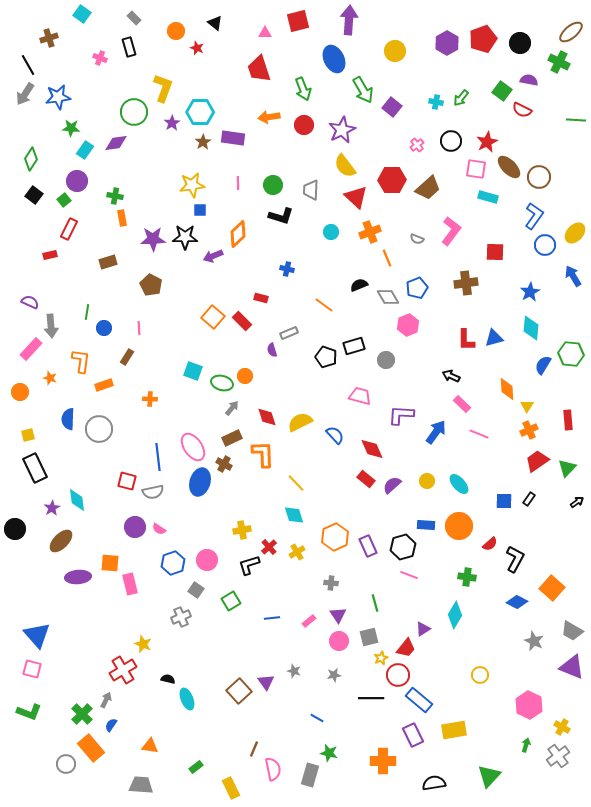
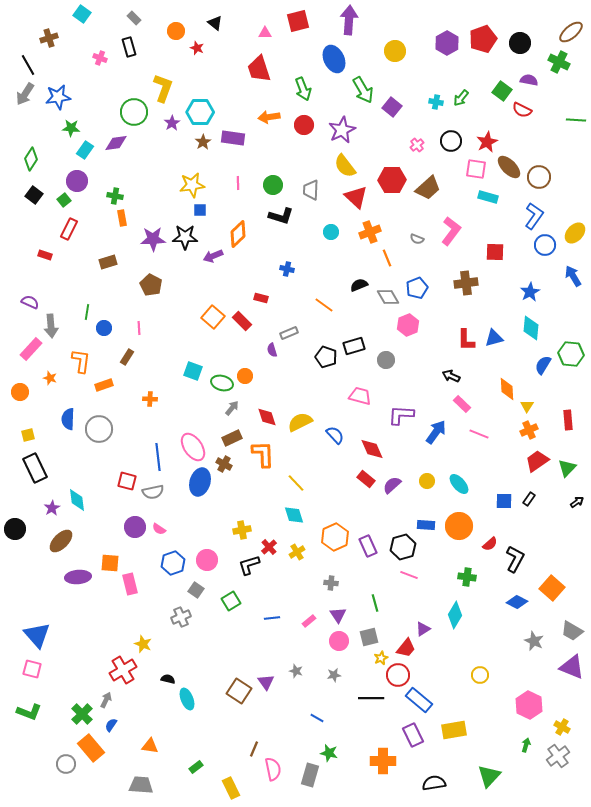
red rectangle at (50, 255): moved 5 px left; rotated 32 degrees clockwise
gray star at (294, 671): moved 2 px right
brown square at (239, 691): rotated 15 degrees counterclockwise
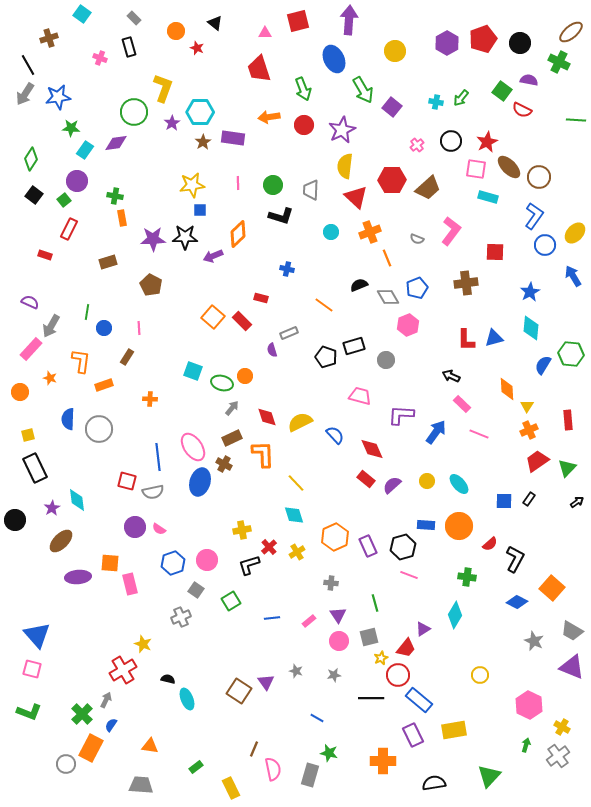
yellow semicircle at (345, 166): rotated 45 degrees clockwise
gray arrow at (51, 326): rotated 35 degrees clockwise
black circle at (15, 529): moved 9 px up
orange rectangle at (91, 748): rotated 68 degrees clockwise
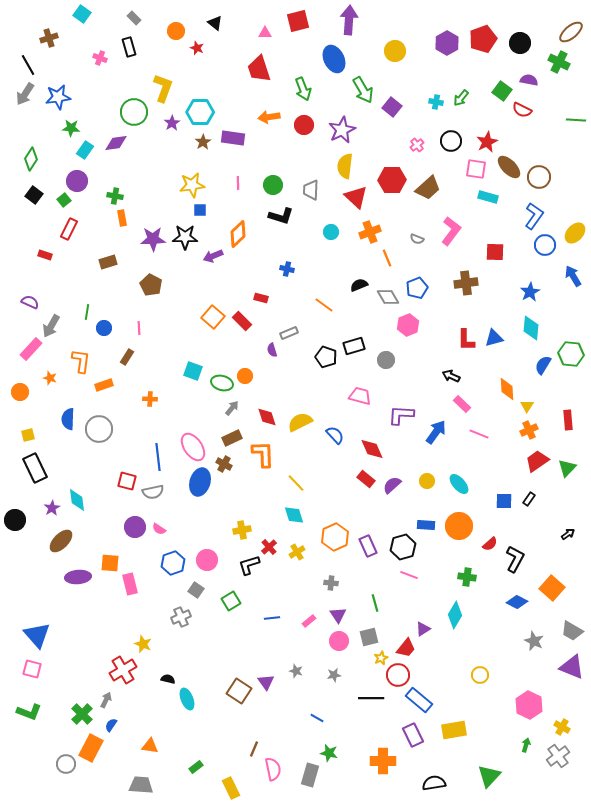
black arrow at (577, 502): moved 9 px left, 32 px down
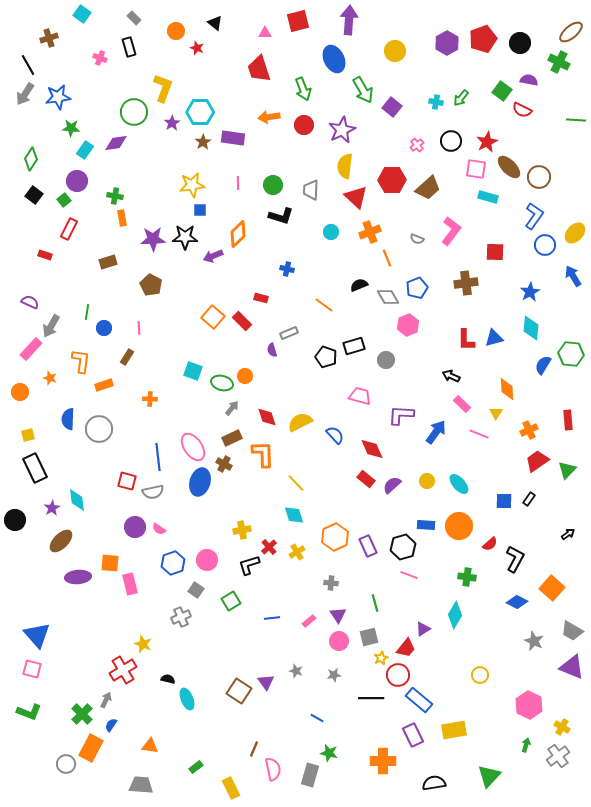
yellow triangle at (527, 406): moved 31 px left, 7 px down
green triangle at (567, 468): moved 2 px down
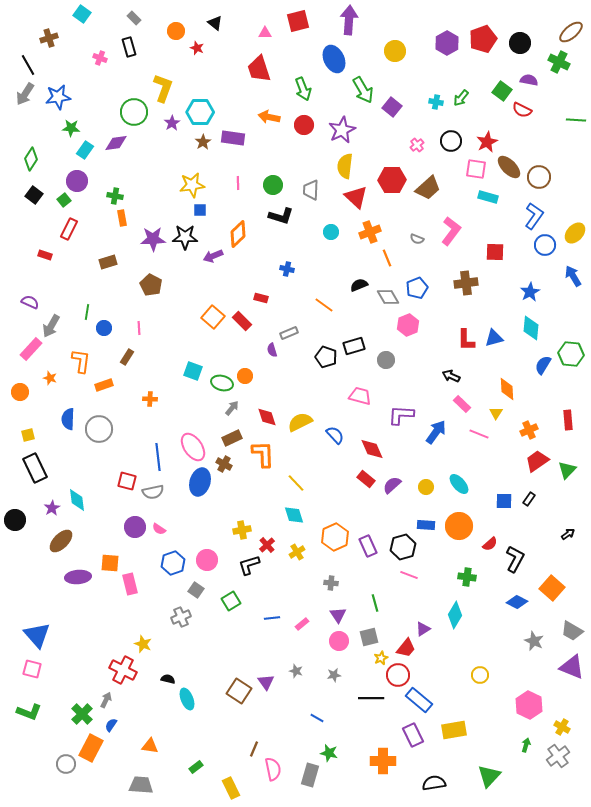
orange arrow at (269, 117): rotated 20 degrees clockwise
yellow circle at (427, 481): moved 1 px left, 6 px down
red cross at (269, 547): moved 2 px left, 2 px up
pink rectangle at (309, 621): moved 7 px left, 3 px down
red cross at (123, 670): rotated 32 degrees counterclockwise
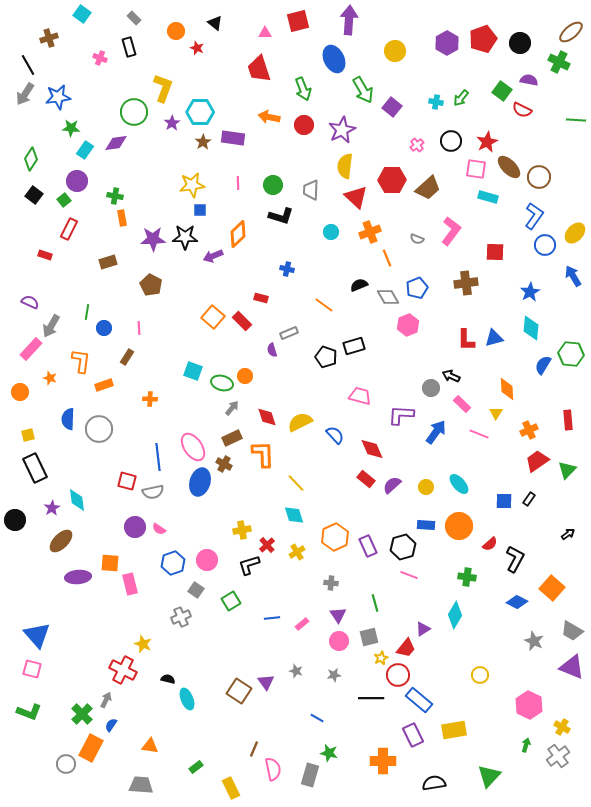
gray circle at (386, 360): moved 45 px right, 28 px down
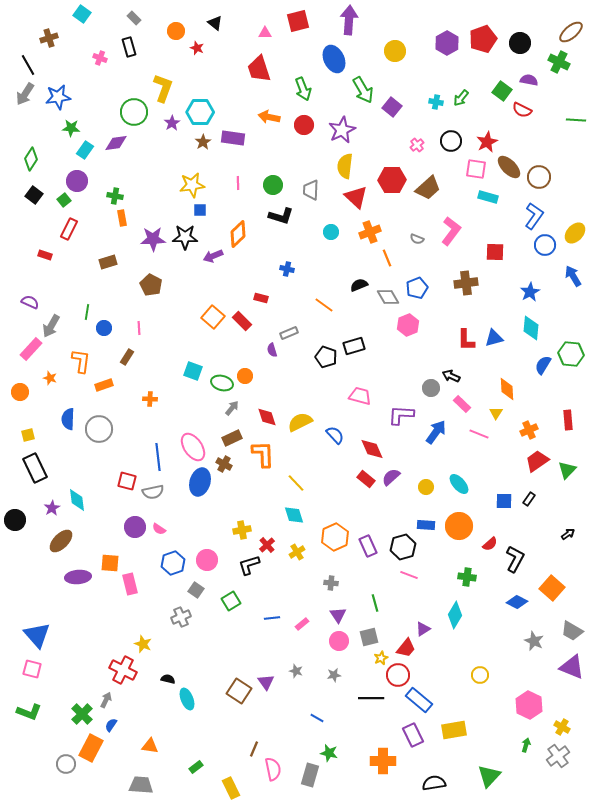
purple semicircle at (392, 485): moved 1 px left, 8 px up
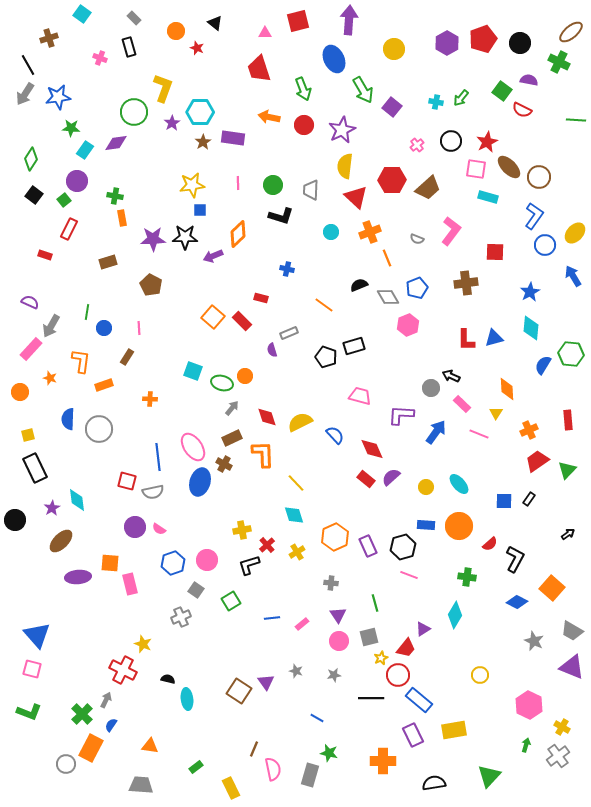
yellow circle at (395, 51): moved 1 px left, 2 px up
cyan ellipse at (187, 699): rotated 15 degrees clockwise
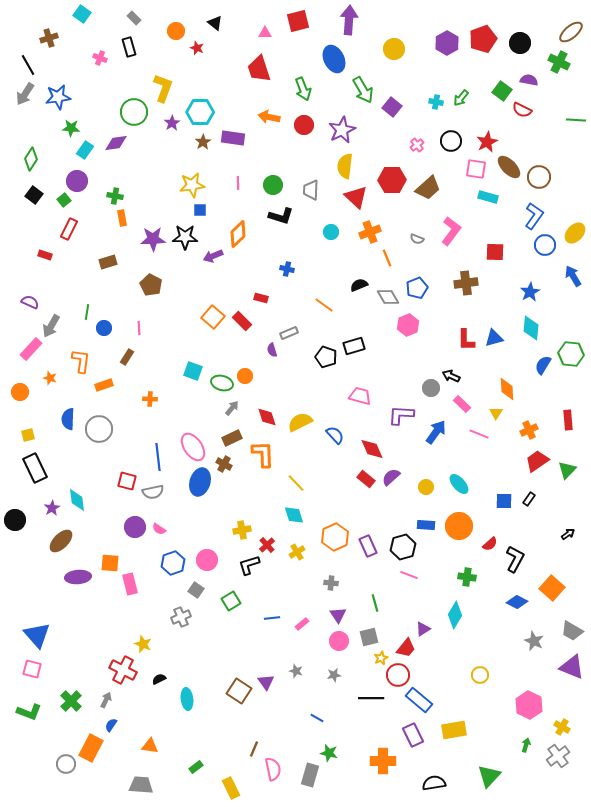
black semicircle at (168, 679): moved 9 px left; rotated 40 degrees counterclockwise
green cross at (82, 714): moved 11 px left, 13 px up
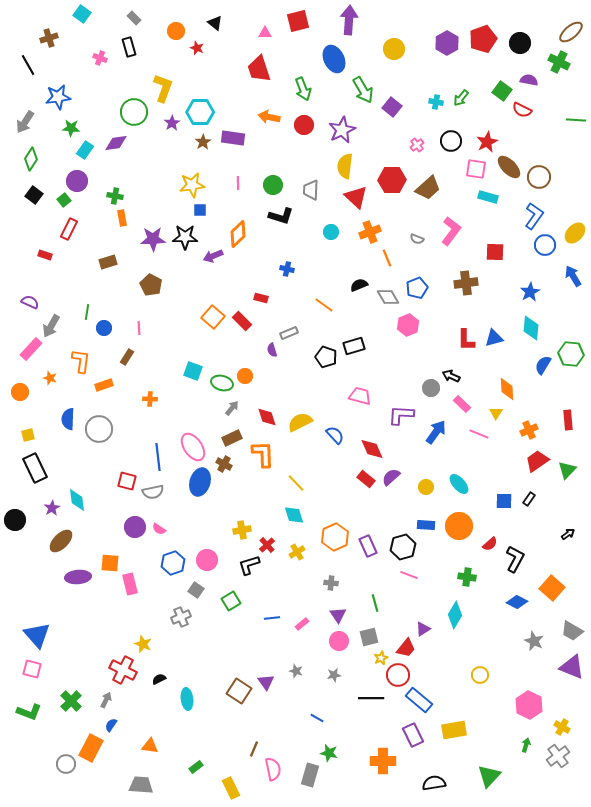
gray arrow at (25, 94): moved 28 px down
